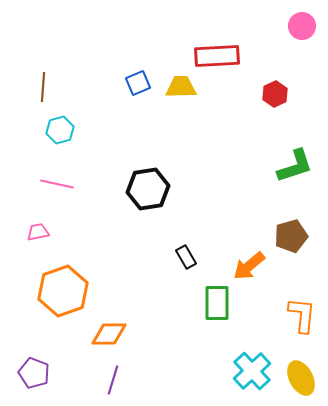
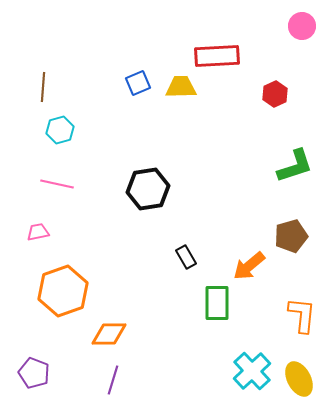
yellow ellipse: moved 2 px left, 1 px down
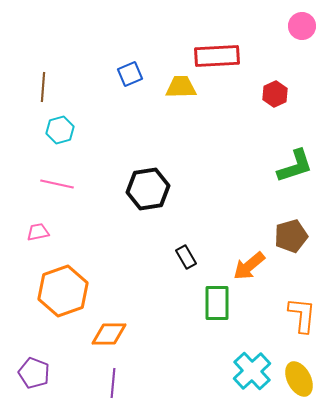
blue square: moved 8 px left, 9 px up
purple line: moved 3 px down; rotated 12 degrees counterclockwise
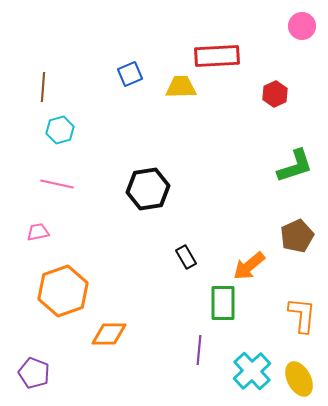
brown pentagon: moved 6 px right; rotated 8 degrees counterclockwise
green rectangle: moved 6 px right
purple line: moved 86 px right, 33 px up
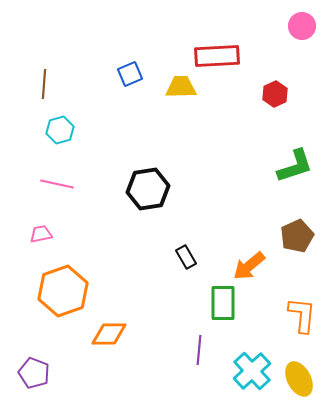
brown line: moved 1 px right, 3 px up
pink trapezoid: moved 3 px right, 2 px down
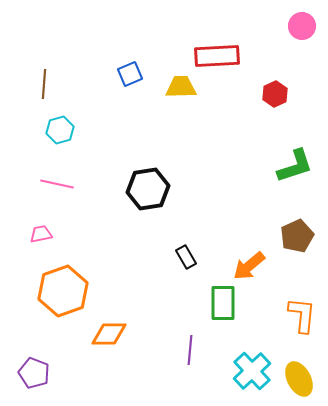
purple line: moved 9 px left
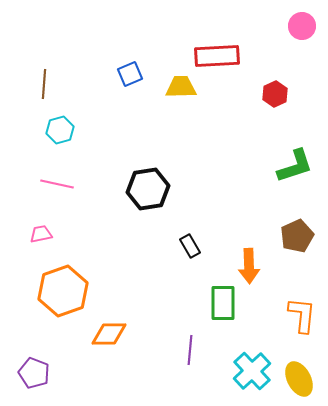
black rectangle: moved 4 px right, 11 px up
orange arrow: rotated 52 degrees counterclockwise
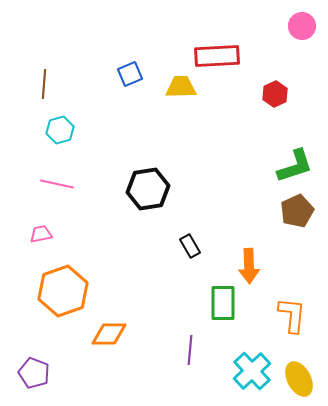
brown pentagon: moved 25 px up
orange L-shape: moved 10 px left
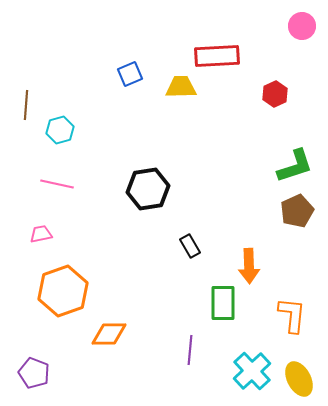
brown line: moved 18 px left, 21 px down
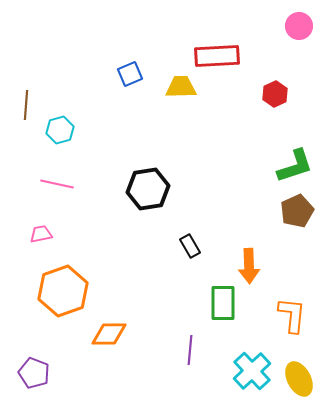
pink circle: moved 3 px left
